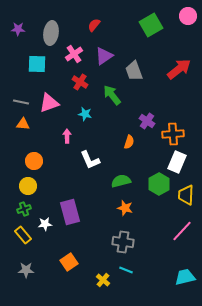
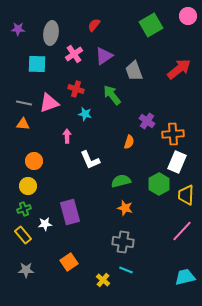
red cross: moved 4 px left, 7 px down; rotated 14 degrees counterclockwise
gray line: moved 3 px right, 1 px down
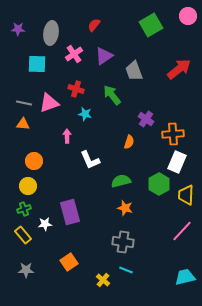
purple cross: moved 1 px left, 2 px up
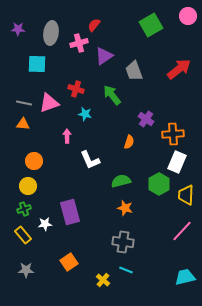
pink cross: moved 5 px right, 11 px up; rotated 18 degrees clockwise
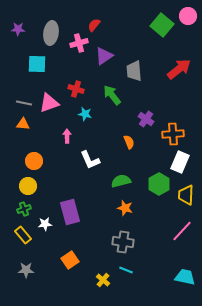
green square: moved 11 px right; rotated 20 degrees counterclockwise
gray trapezoid: rotated 15 degrees clockwise
orange semicircle: rotated 40 degrees counterclockwise
white rectangle: moved 3 px right
orange square: moved 1 px right, 2 px up
cyan trapezoid: rotated 25 degrees clockwise
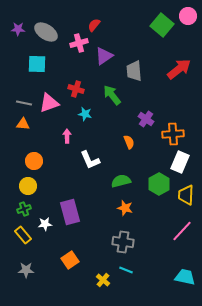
gray ellipse: moved 5 px left, 1 px up; rotated 65 degrees counterclockwise
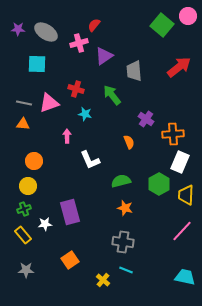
red arrow: moved 2 px up
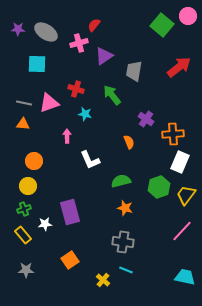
gray trapezoid: rotated 15 degrees clockwise
green hexagon: moved 3 px down; rotated 10 degrees clockwise
yellow trapezoid: rotated 35 degrees clockwise
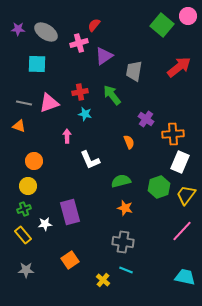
red cross: moved 4 px right, 3 px down; rotated 28 degrees counterclockwise
orange triangle: moved 4 px left, 2 px down; rotated 16 degrees clockwise
